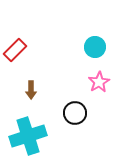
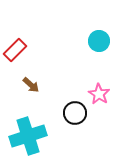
cyan circle: moved 4 px right, 6 px up
pink star: moved 12 px down; rotated 10 degrees counterclockwise
brown arrow: moved 5 px up; rotated 48 degrees counterclockwise
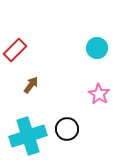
cyan circle: moved 2 px left, 7 px down
brown arrow: rotated 96 degrees counterclockwise
black circle: moved 8 px left, 16 px down
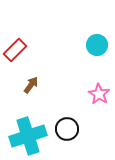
cyan circle: moved 3 px up
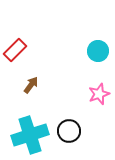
cyan circle: moved 1 px right, 6 px down
pink star: rotated 20 degrees clockwise
black circle: moved 2 px right, 2 px down
cyan cross: moved 2 px right, 1 px up
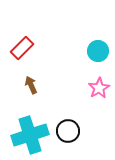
red rectangle: moved 7 px right, 2 px up
brown arrow: rotated 60 degrees counterclockwise
pink star: moved 6 px up; rotated 10 degrees counterclockwise
black circle: moved 1 px left
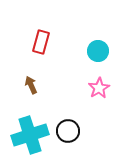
red rectangle: moved 19 px right, 6 px up; rotated 30 degrees counterclockwise
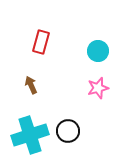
pink star: moved 1 px left; rotated 15 degrees clockwise
